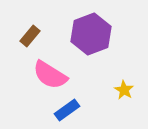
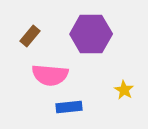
purple hexagon: rotated 21 degrees clockwise
pink semicircle: rotated 27 degrees counterclockwise
blue rectangle: moved 2 px right, 3 px up; rotated 30 degrees clockwise
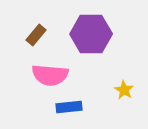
brown rectangle: moved 6 px right, 1 px up
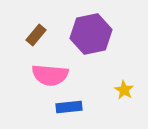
purple hexagon: rotated 12 degrees counterclockwise
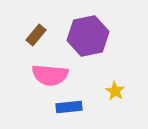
purple hexagon: moved 3 px left, 2 px down
yellow star: moved 9 px left, 1 px down
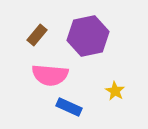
brown rectangle: moved 1 px right
blue rectangle: rotated 30 degrees clockwise
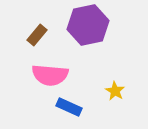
purple hexagon: moved 11 px up
